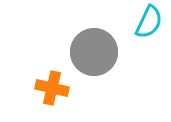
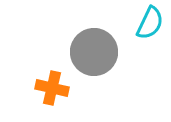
cyan semicircle: moved 1 px right, 1 px down
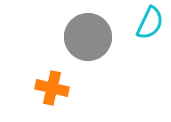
gray circle: moved 6 px left, 15 px up
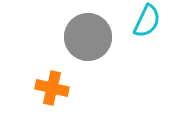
cyan semicircle: moved 3 px left, 2 px up
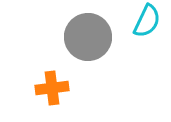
orange cross: rotated 20 degrees counterclockwise
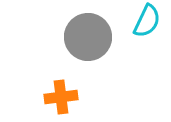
orange cross: moved 9 px right, 9 px down
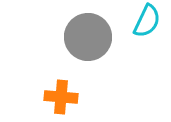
orange cross: rotated 12 degrees clockwise
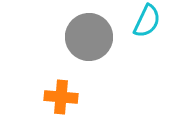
gray circle: moved 1 px right
